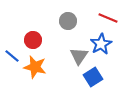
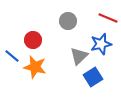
blue star: rotated 15 degrees clockwise
gray triangle: rotated 12 degrees clockwise
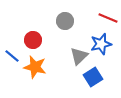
gray circle: moved 3 px left
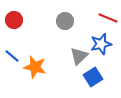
red circle: moved 19 px left, 20 px up
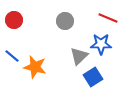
blue star: rotated 15 degrees clockwise
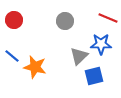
blue square: moved 1 px right, 1 px up; rotated 18 degrees clockwise
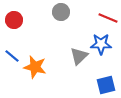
gray circle: moved 4 px left, 9 px up
blue square: moved 12 px right, 9 px down
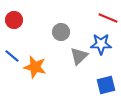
gray circle: moved 20 px down
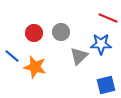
red circle: moved 20 px right, 13 px down
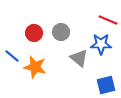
red line: moved 2 px down
gray triangle: moved 2 px down; rotated 36 degrees counterclockwise
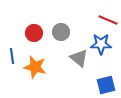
blue line: rotated 42 degrees clockwise
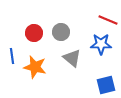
gray triangle: moved 7 px left
